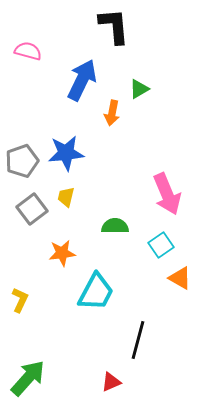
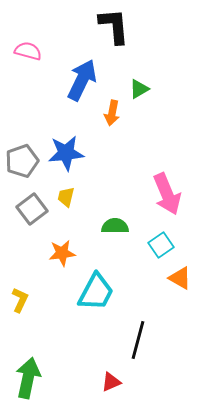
green arrow: rotated 30 degrees counterclockwise
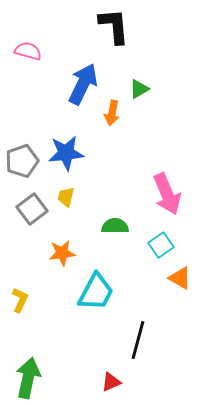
blue arrow: moved 1 px right, 4 px down
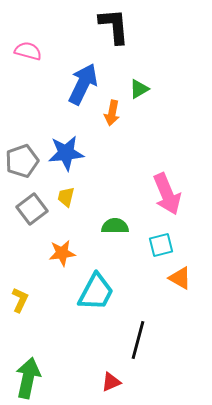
cyan square: rotated 20 degrees clockwise
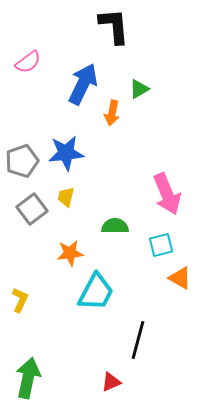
pink semicircle: moved 11 px down; rotated 128 degrees clockwise
orange star: moved 8 px right
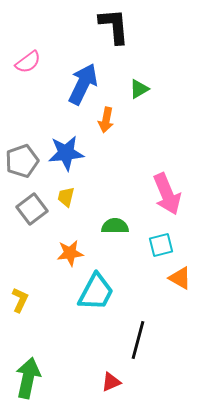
orange arrow: moved 6 px left, 7 px down
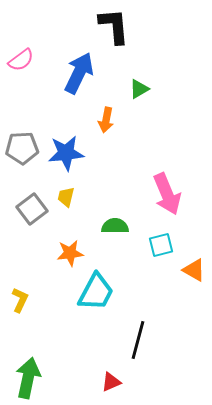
pink semicircle: moved 7 px left, 2 px up
blue arrow: moved 4 px left, 11 px up
gray pentagon: moved 13 px up; rotated 16 degrees clockwise
orange triangle: moved 14 px right, 8 px up
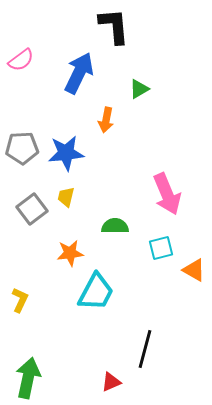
cyan square: moved 3 px down
black line: moved 7 px right, 9 px down
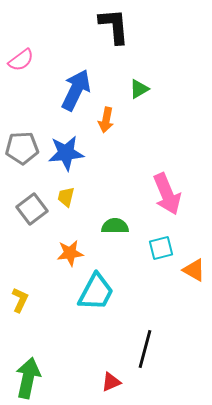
blue arrow: moved 3 px left, 17 px down
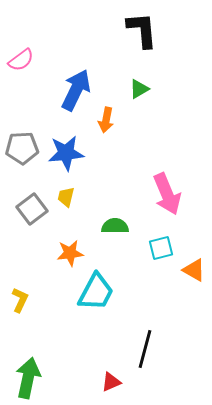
black L-shape: moved 28 px right, 4 px down
